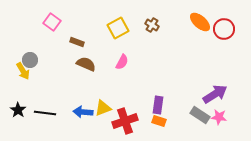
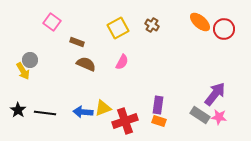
purple arrow: rotated 20 degrees counterclockwise
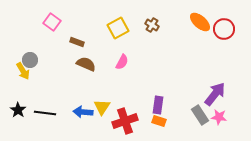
yellow triangle: moved 1 px left, 1 px up; rotated 36 degrees counterclockwise
gray rectangle: rotated 24 degrees clockwise
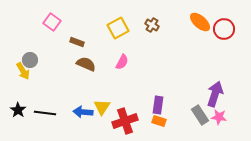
purple arrow: rotated 20 degrees counterclockwise
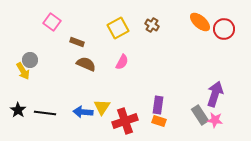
pink star: moved 4 px left, 3 px down
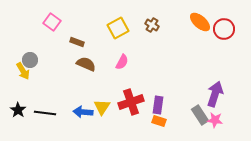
red cross: moved 6 px right, 19 px up
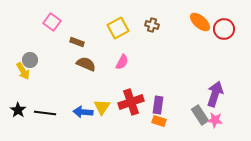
brown cross: rotated 16 degrees counterclockwise
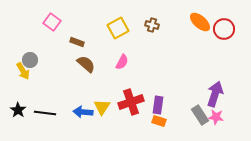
brown semicircle: rotated 18 degrees clockwise
pink star: moved 1 px right, 3 px up
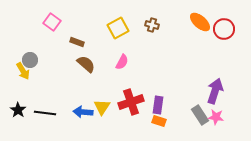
purple arrow: moved 3 px up
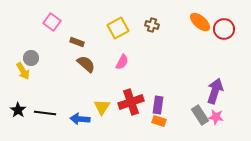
gray circle: moved 1 px right, 2 px up
blue arrow: moved 3 px left, 7 px down
